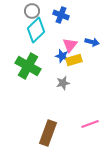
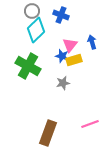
blue arrow: rotated 120 degrees counterclockwise
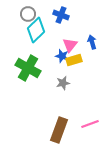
gray circle: moved 4 px left, 3 px down
green cross: moved 2 px down
brown rectangle: moved 11 px right, 3 px up
